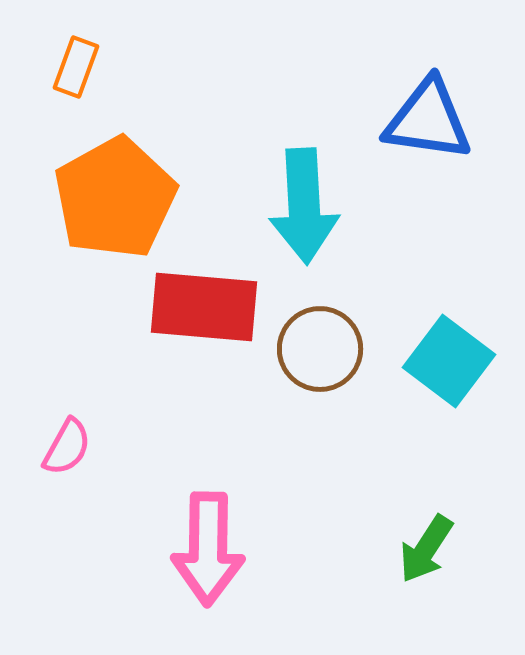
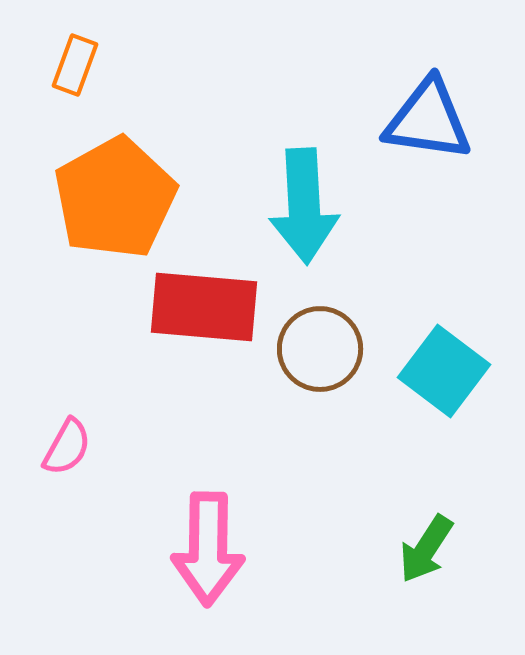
orange rectangle: moved 1 px left, 2 px up
cyan square: moved 5 px left, 10 px down
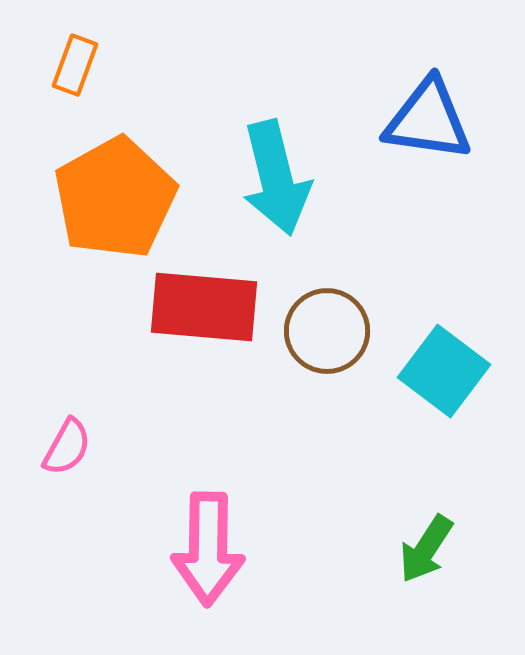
cyan arrow: moved 28 px left, 28 px up; rotated 11 degrees counterclockwise
brown circle: moved 7 px right, 18 px up
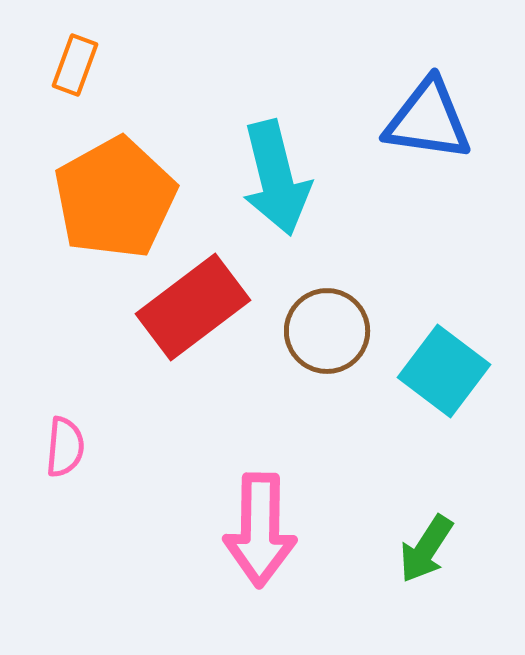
red rectangle: moved 11 px left; rotated 42 degrees counterclockwise
pink semicircle: moved 2 px left; rotated 24 degrees counterclockwise
pink arrow: moved 52 px right, 19 px up
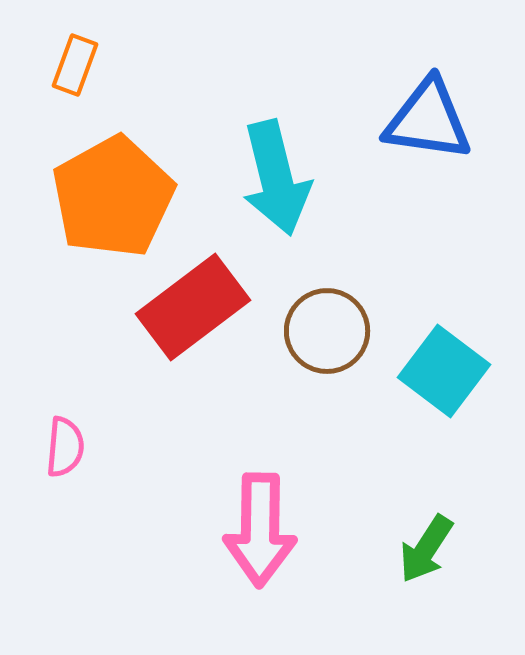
orange pentagon: moved 2 px left, 1 px up
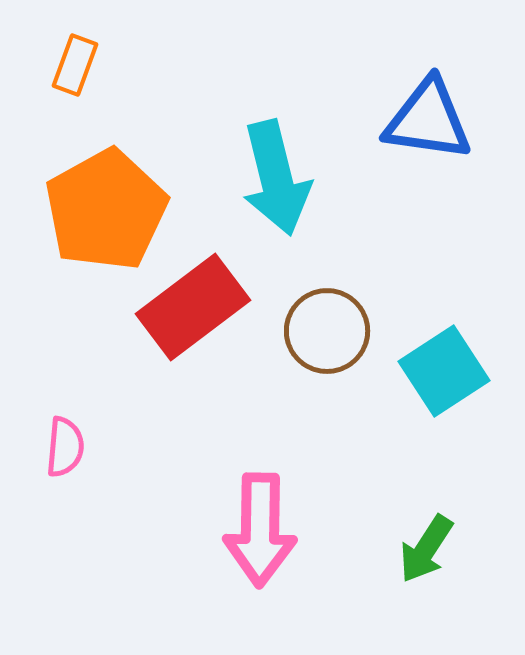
orange pentagon: moved 7 px left, 13 px down
cyan square: rotated 20 degrees clockwise
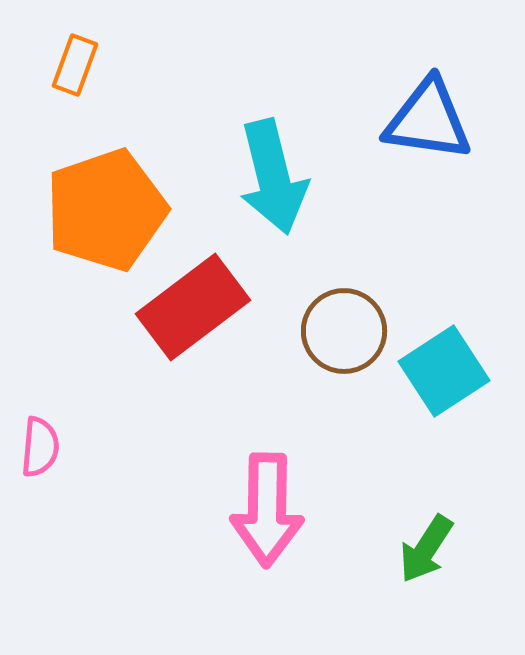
cyan arrow: moved 3 px left, 1 px up
orange pentagon: rotated 10 degrees clockwise
brown circle: moved 17 px right
pink semicircle: moved 25 px left
pink arrow: moved 7 px right, 20 px up
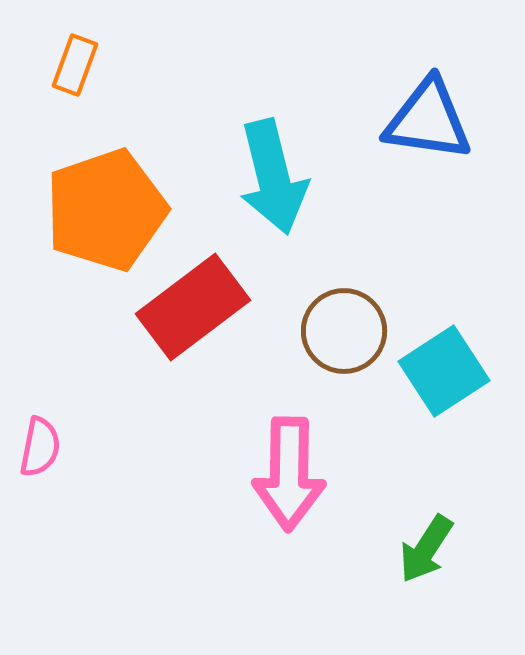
pink semicircle: rotated 6 degrees clockwise
pink arrow: moved 22 px right, 36 px up
